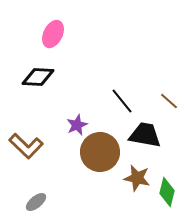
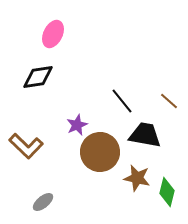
black diamond: rotated 12 degrees counterclockwise
gray ellipse: moved 7 px right
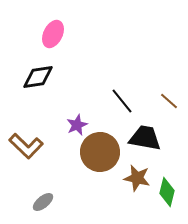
black trapezoid: moved 3 px down
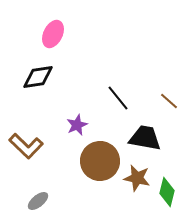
black line: moved 4 px left, 3 px up
brown circle: moved 9 px down
gray ellipse: moved 5 px left, 1 px up
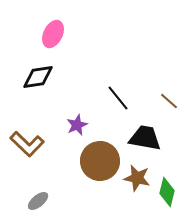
brown L-shape: moved 1 px right, 2 px up
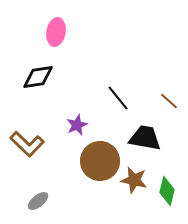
pink ellipse: moved 3 px right, 2 px up; rotated 16 degrees counterclockwise
brown star: moved 3 px left, 2 px down
green diamond: moved 1 px up
